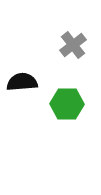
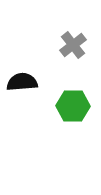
green hexagon: moved 6 px right, 2 px down
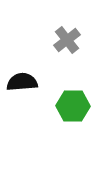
gray cross: moved 6 px left, 5 px up
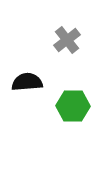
black semicircle: moved 5 px right
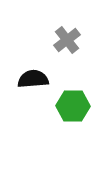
black semicircle: moved 6 px right, 3 px up
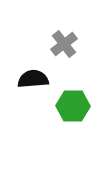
gray cross: moved 3 px left, 4 px down
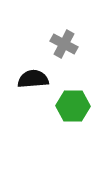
gray cross: rotated 24 degrees counterclockwise
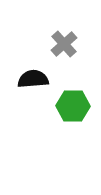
gray cross: rotated 20 degrees clockwise
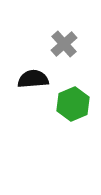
green hexagon: moved 2 px up; rotated 24 degrees counterclockwise
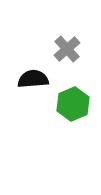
gray cross: moved 3 px right, 5 px down
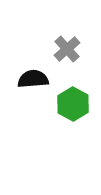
green hexagon: rotated 8 degrees counterclockwise
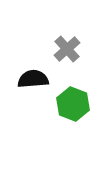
green hexagon: rotated 8 degrees counterclockwise
